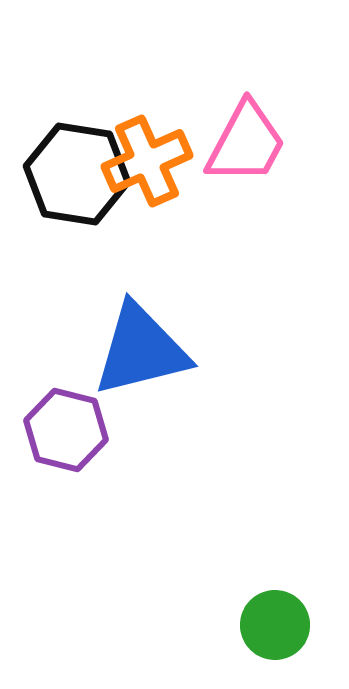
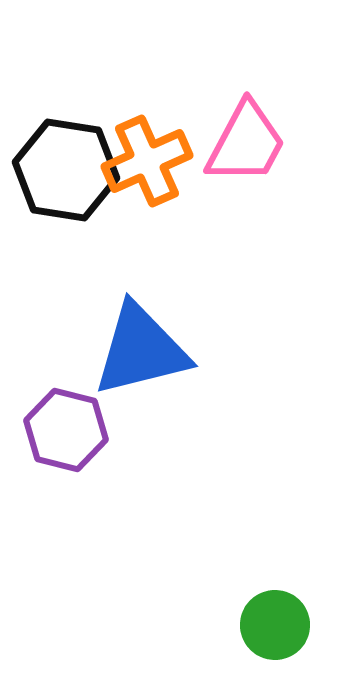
black hexagon: moved 11 px left, 4 px up
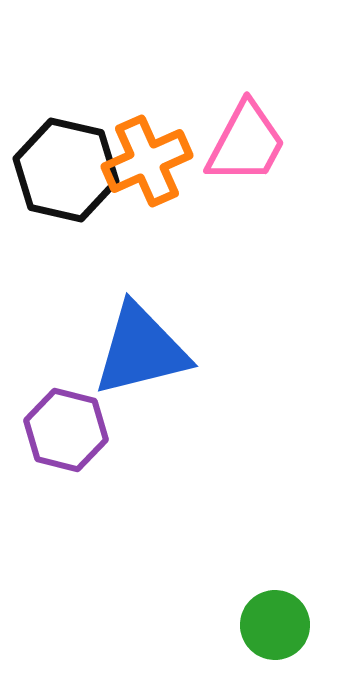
black hexagon: rotated 4 degrees clockwise
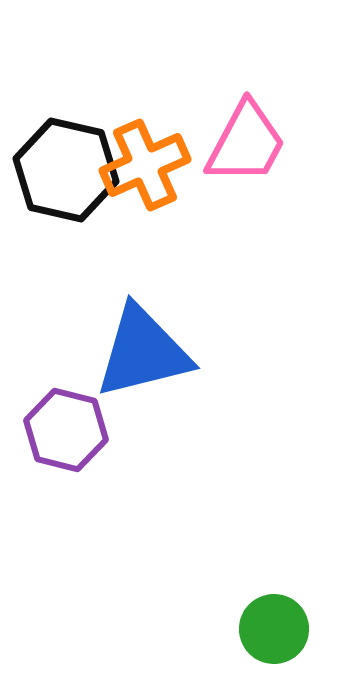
orange cross: moved 2 px left, 4 px down
blue triangle: moved 2 px right, 2 px down
green circle: moved 1 px left, 4 px down
